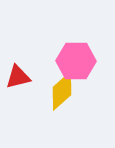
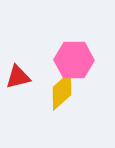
pink hexagon: moved 2 px left, 1 px up
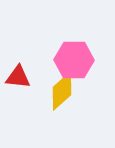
red triangle: rotated 20 degrees clockwise
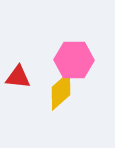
yellow diamond: moved 1 px left
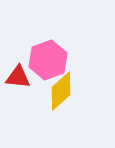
pink hexagon: moved 26 px left; rotated 21 degrees counterclockwise
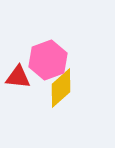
yellow diamond: moved 3 px up
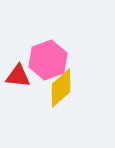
red triangle: moved 1 px up
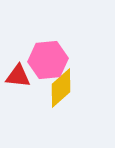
pink hexagon: rotated 15 degrees clockwise
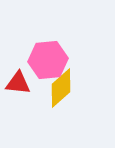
red triangle: moved 7 px down
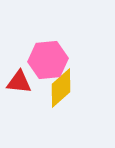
red triangle: moved 1 px right, 1 px up
